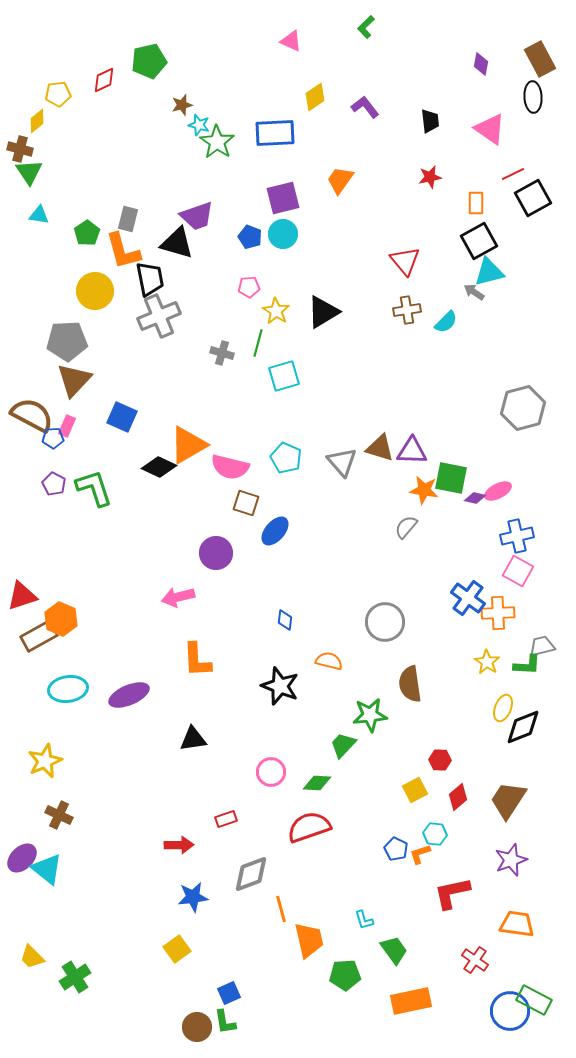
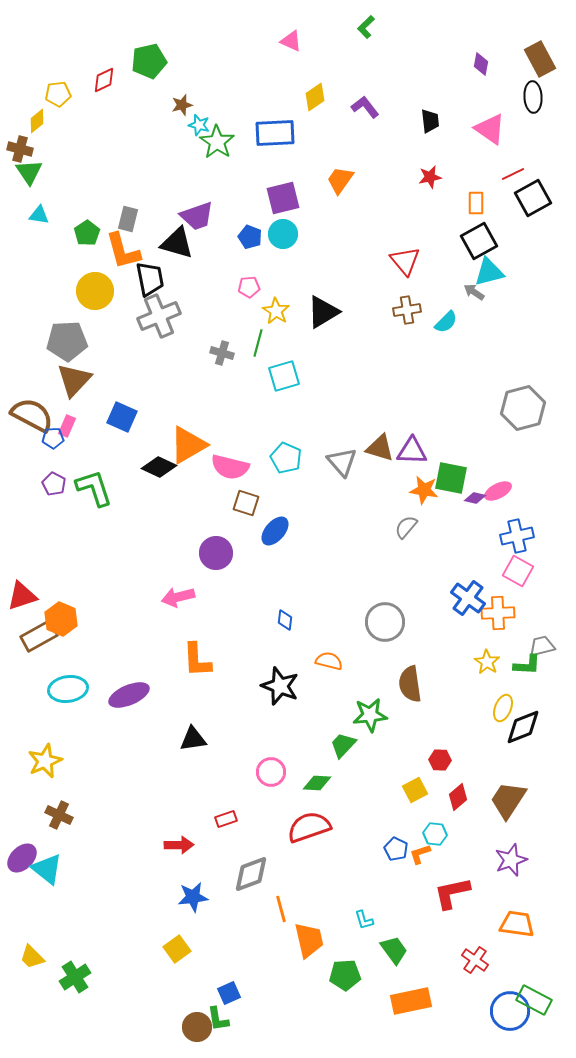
green L-shape at (225, 1022): moved 7 px left, 3 px up
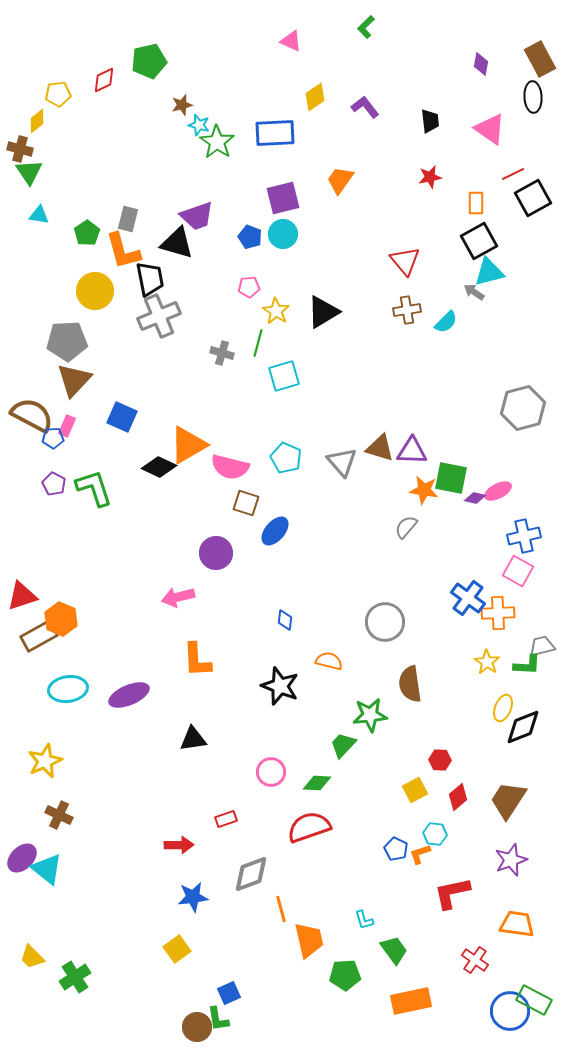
blue cross at (517, 536): moved 7 px right
